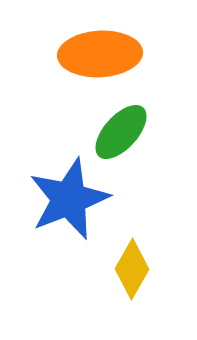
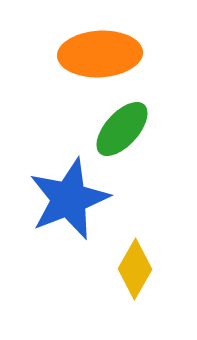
green ellipse: moved 1 px right, 3 px up
yellow diamond: moved 3 px right
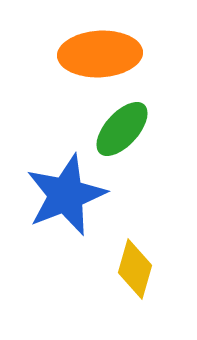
blue star: moved 3 px left, 4 px up
yellow diamond: rotated 14 degrees counterclockwise
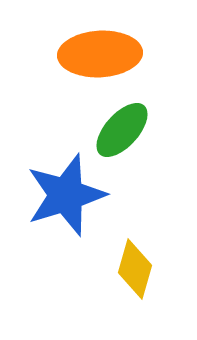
green ellipse: moved 1 px down
blue star: rotated 4 degrees clockwise
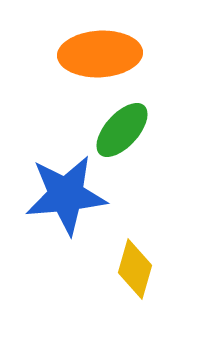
blue star: rotated 12 degrees clockwise
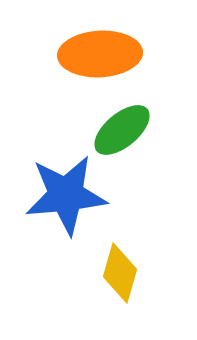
green ellipse: rotated 8 degrees clockwise
yellow diamond: moved 15 px left, 4 px down
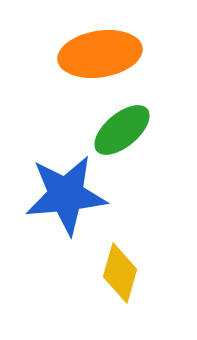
orange ellipse: rotated 6 degrees counterclockwise
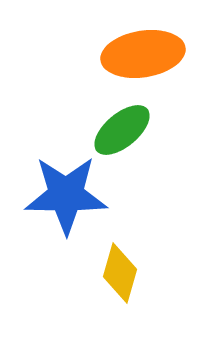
orange ellipse: moved 43 px right
blue star: rotated 6 degrees clockwise
